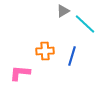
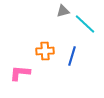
gray triangle: rotated 16 degrees clockwise
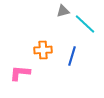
orange cross: moved 2 px left, 1 px up
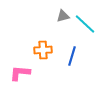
gray triangle: moved 5 px down
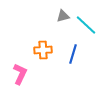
cyan line: moved 1 px right, 1 px down
blue line: moved 1 px right, 2 px up
pink L-shape: moved 1 px down; rotated 110 degrees clockwise
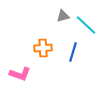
orange cross: moved 2 px up
blue line: moved 2 px up
pink L-shape: rotated 85 degrees clockwise
